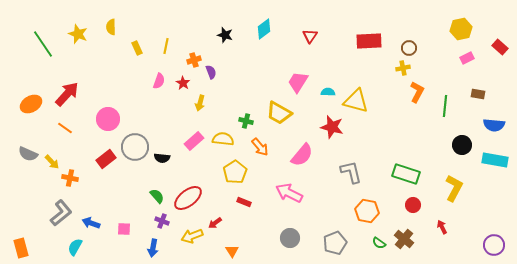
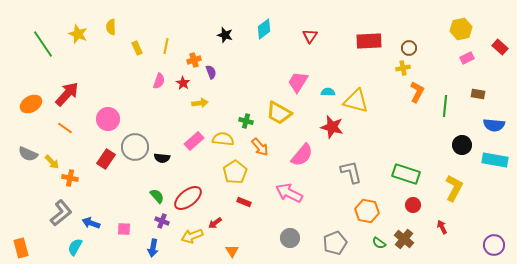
yellow arrow at (200, 103): rotated 112 degrees counterclockwise
red rectangle at (106, 159): rotated 18 degrees counterclockwise
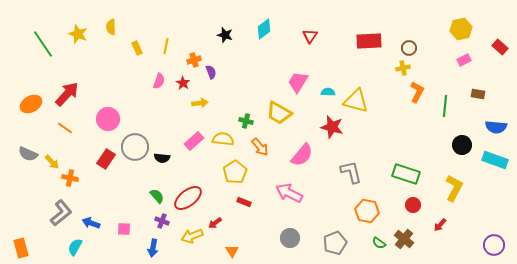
pink rectangle at (467, 58): moved 3 px left, 2 px down
blue semicircle at (494, 125): moved 2 px right, 2 px down
cyan rectangle at (495, 160): rotated 10 degrees clockwise
red arrow at (442, 227): moved 2 px left, 2 px up; rotated 112 degrees counterclockwise
